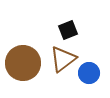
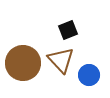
brown triangle: moved 2 px left, 1 px down; rotated 36 degrees counterclockwise
blue circle: moved 2 px down
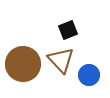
brown circle: moved 1 px down
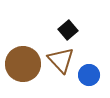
black square: rotated 18 degrees counterclockwise
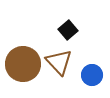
brown triangle: moved 2 px left, 2 px down
blue circle: moved 3 px right
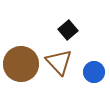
brown circle: moved 2 px left
blue circle: moved 2 px right, 3 px up
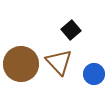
black square: moved 3 px right
blue circle: moved 2 px down
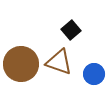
brown triangle: rotated 28 degrees counterclockwise
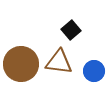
brown triangle: rotated 12 degrees counterclockwise
blue circle: moved 3 px up
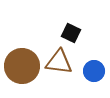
black square: moved 3 px down; rotated 24 degrees counterclockwise
brown circle: moved 1 px right, 2 px down
